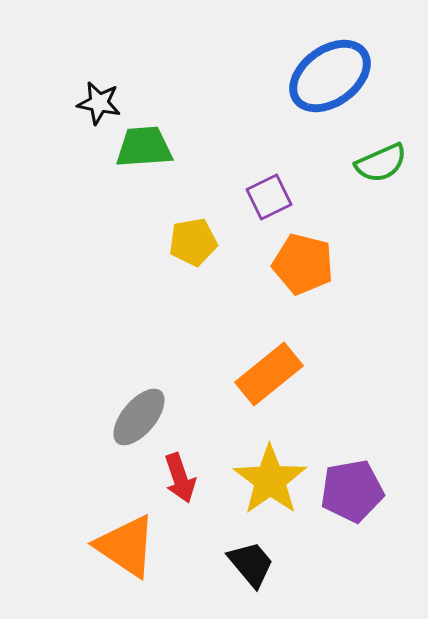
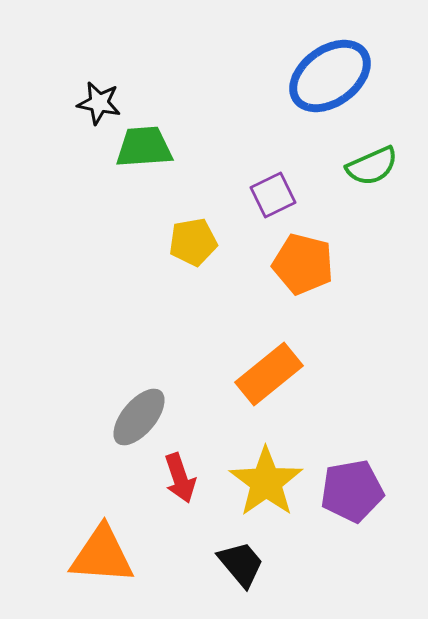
green semicircle: moved 9 px left, 3 px down
purple square: moved 4 px right, 2 px up
yellow star: moved 4 px left, 2 px down
orange triangle: moved 24 px left, 9 px down; rotated 30 degrees counterclockwise
black trapezoid: moved 10 px left
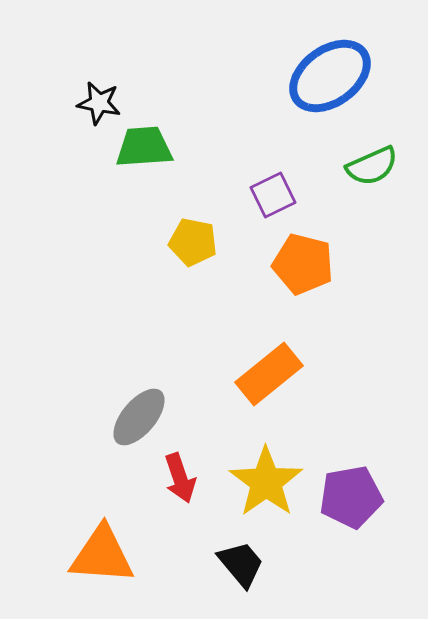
yellow pentagon: rotated 21 degrees clockwise
purple pentagon: moved 1 px left, 6 px down
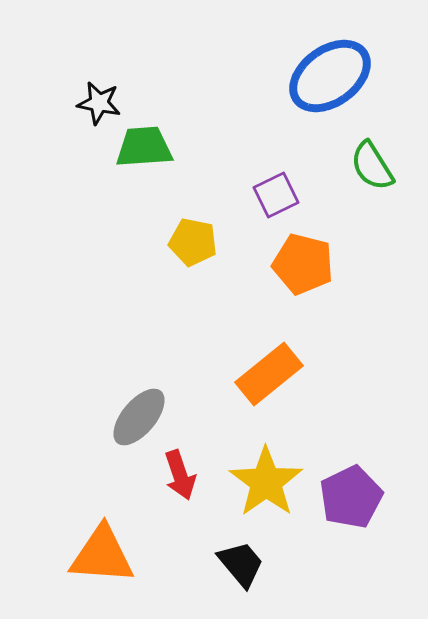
green semicircle: rotated 82 degrees clockwise
purple square: moved 3 px right
red arrow: moved 3 px up
purple pentagon: rotated 16 degrees counterclockwise
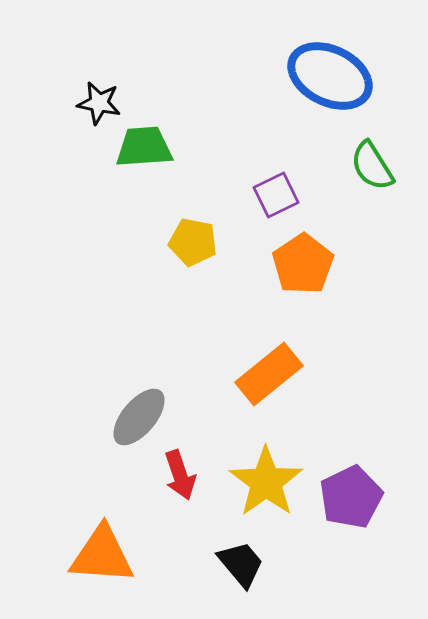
blue ellipse: rotated 62 degrees clockwise
orange pentagon: rotated 24 degrees clockwise
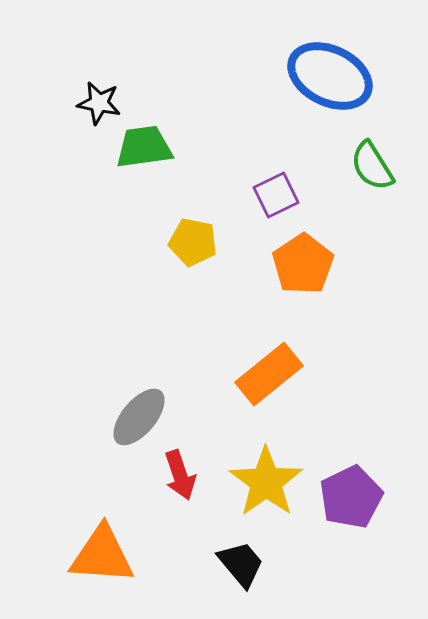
green trapezoid: rotated 4 degrees counterclockwise
